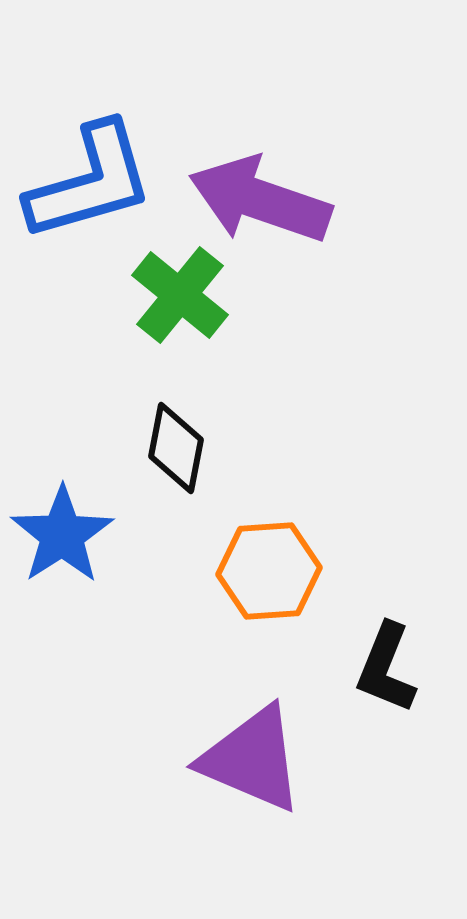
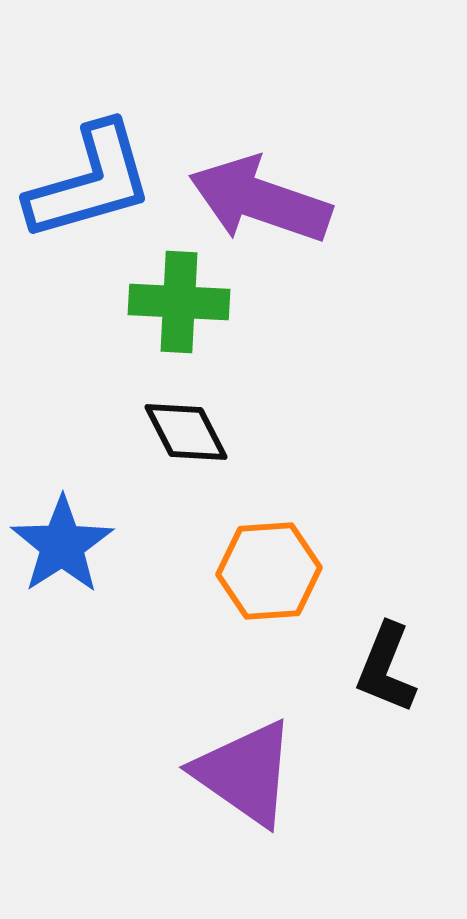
green cross: moved 1 px left, 7 px down; rotated 36 degrees counterclockwise
black diamond: moved 10 px right, 16 px up; rotated 38 degrees counterclockwise
blue star: moved 10 px down
purple triangle: moved 7 px left, 14 px down; rotated 12 degrees clockwise
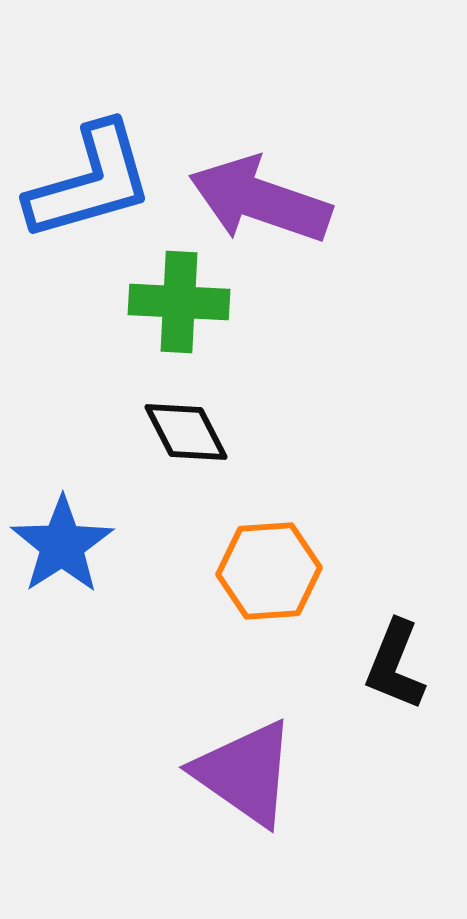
black L-shape: moved 9 px right, 3 px up
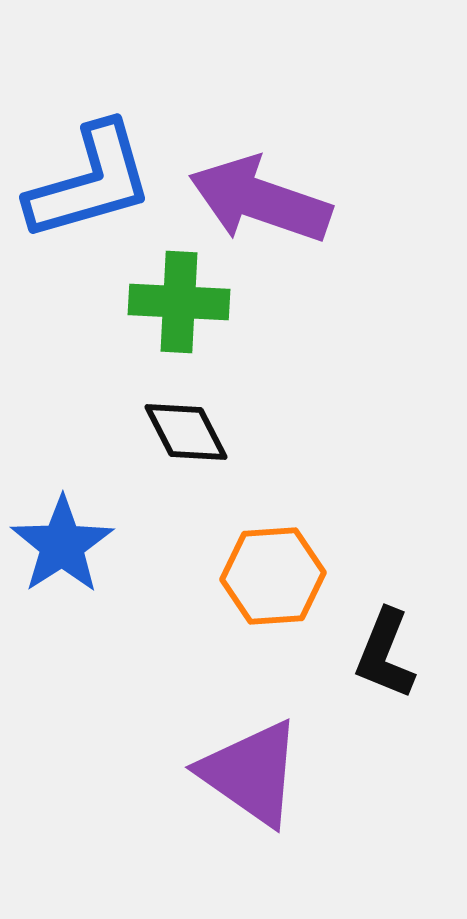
orange hexagon: moved 4 px right, 5 px down
black L-shape: moved 10 px left, 11 px up
purple triangle: moved 6 px right
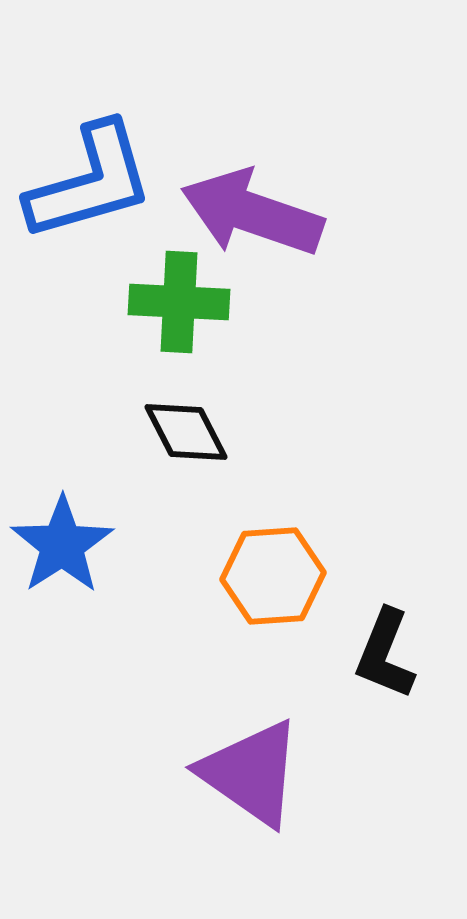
purple arrow: moved 8 px left, 13 px down
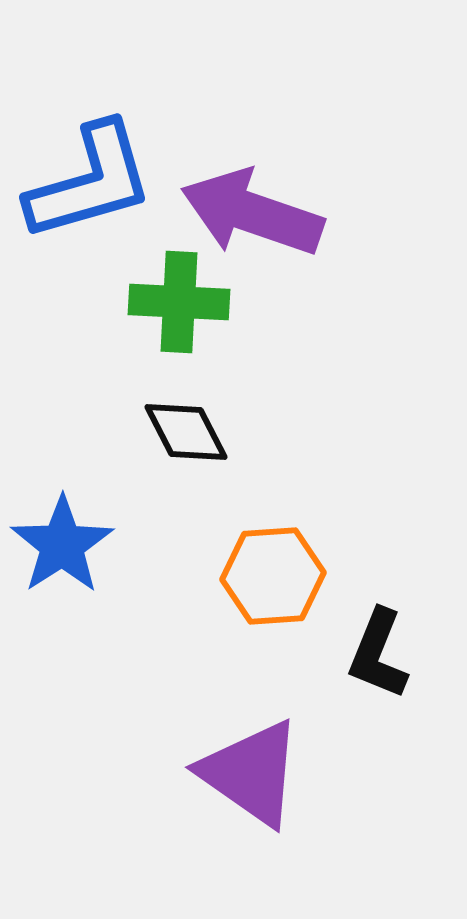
black L-shape: moved 7 px left
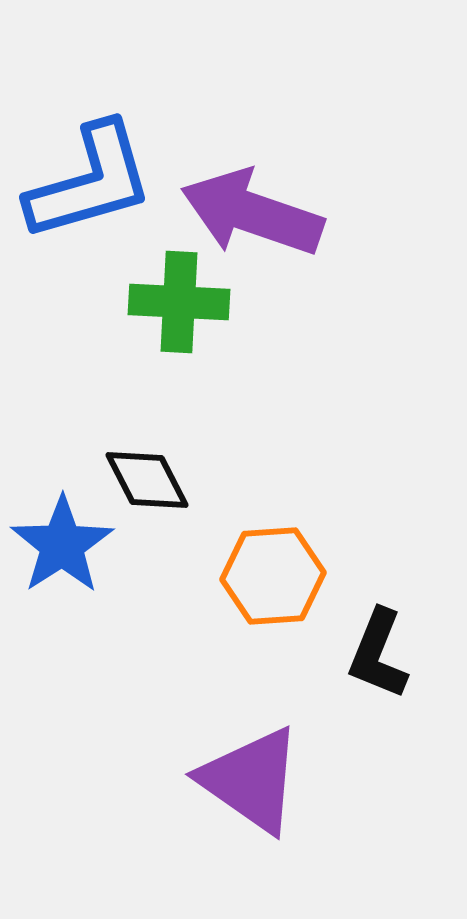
black diamond: moved 39 px left, 48 px down
purple triangle: moved 7 px down
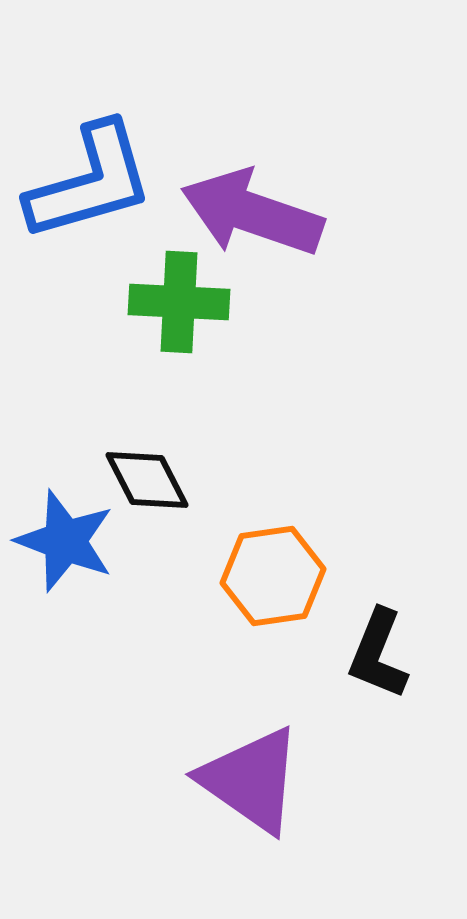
blue star: moved 3 px right, 4 px up; rotated 18 degrees counterclockwise
orange hexagon: rotated 4 degrees counterclockwise
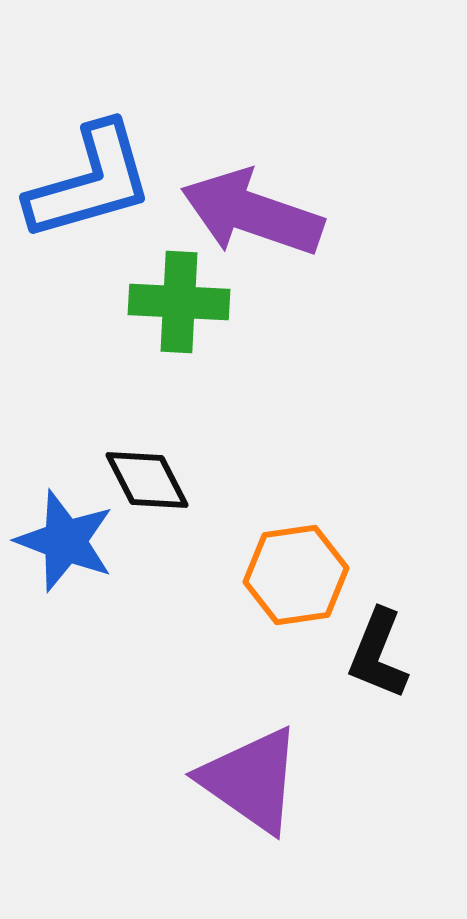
orange hexagon: moved 23 px right, 1 px up
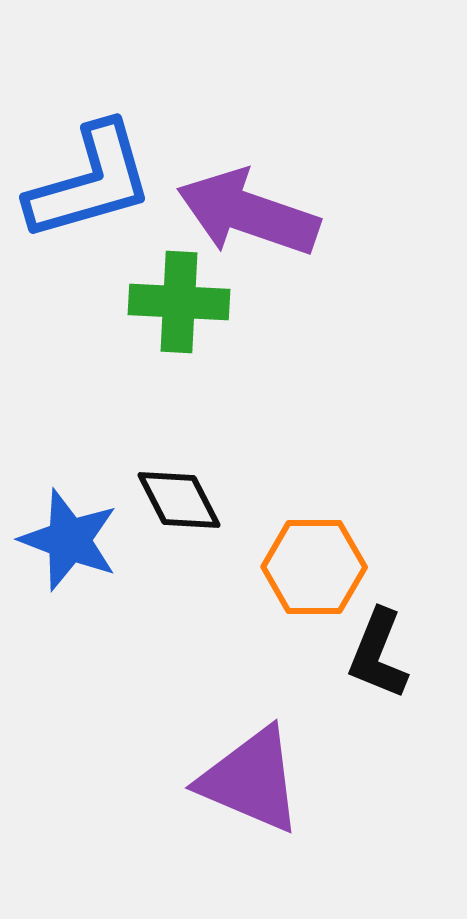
purple arrow: moved 4 px left
black diamond: moved 32 px right, 20 px down
blue star: moved 4 px right, 1 px up
orange hexagon: moved 18 px right, 8 px up; rotated 8 degrees clockwise
purple triangle: rotated 12 degrees counterclockwise
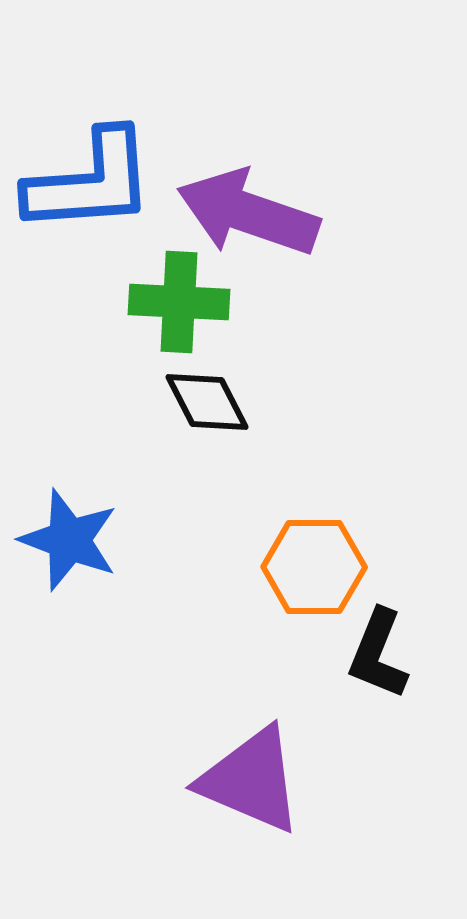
blue L-shape: rotated 12 degrees clockwise
black diamond: moved 28 px right, 98 px up
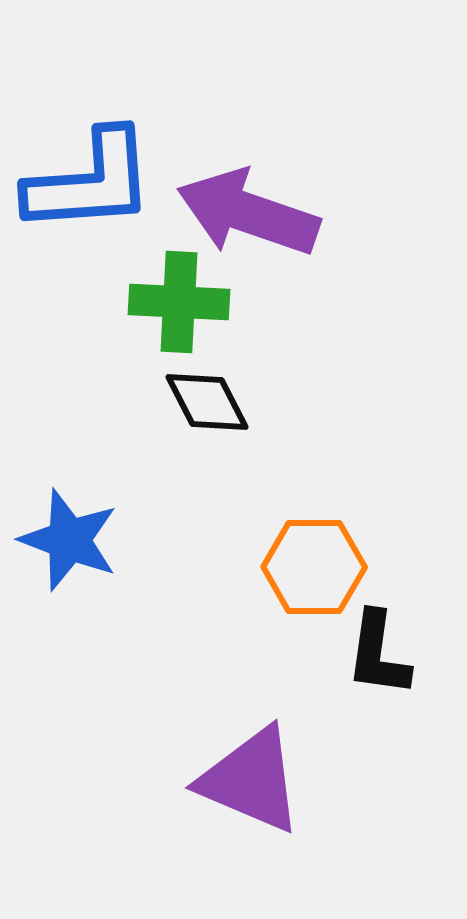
black L-shape: rotated 14 degrees counterclockwise
